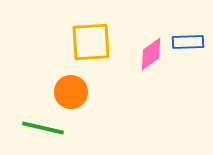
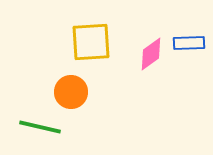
blue rectangle: moved 1 px right, 1 px down
green line: moved 3 px left, 1 px up
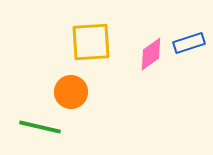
blue rectangle: rotated 16 degrees counterclockwise
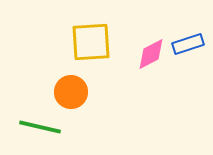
blue rectangle: moved 1 px left, 1 px down
pink diamond: rotated 8 degrees clockwise
